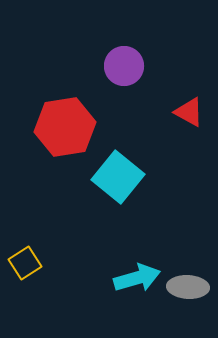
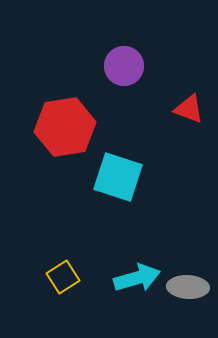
red triangle: moved 3 px up; rotated 8 degrees counterclockwise
cyan square: rotated 21 degrees counterclockwise
yellow square: moved 38 px right, 14 px down
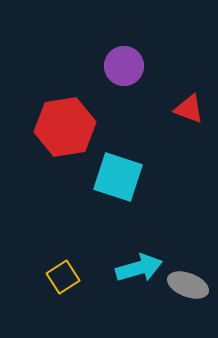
cyan arrow: moved 2 px right, 10 px up
gray ellipse: moved 2 px up; rotated 18 degrees clockwise
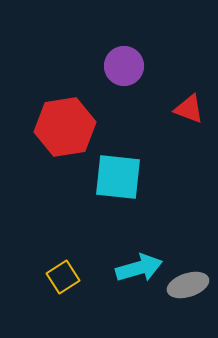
cyan square: rotated 12 degrees counterclockwise
gray ellipse: rotated 39 degrees counterclockwise
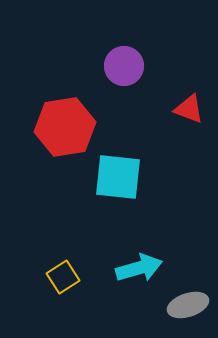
gray ellipse: moved 20 px down
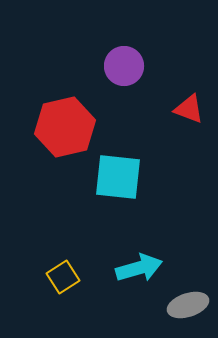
red hexagon: rotated 4 degrees counterclockwise
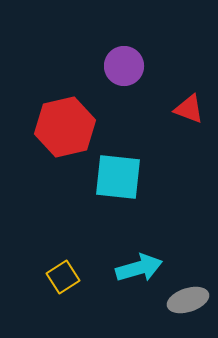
gray ellipse: moved 5 px up
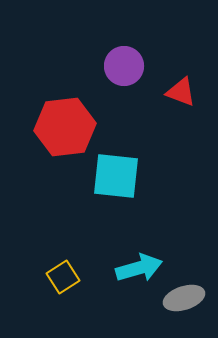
red triangle: moved 8 px left, 17 px up
red hexagon: rotated 6 degrees clockwise
cyan square: moved 2 px left, 1 px up
gray ellipse: moved 4 px left, 2 px up
